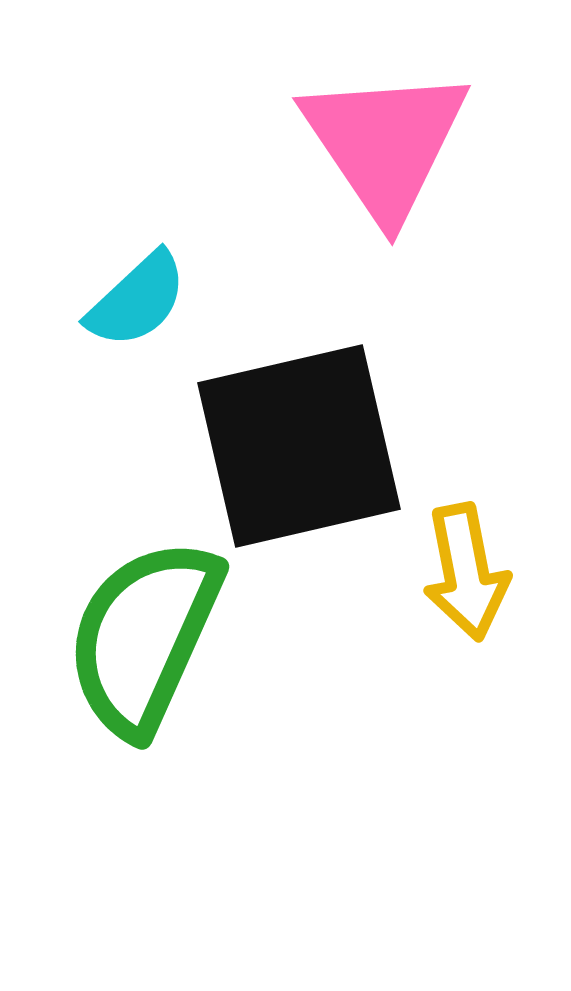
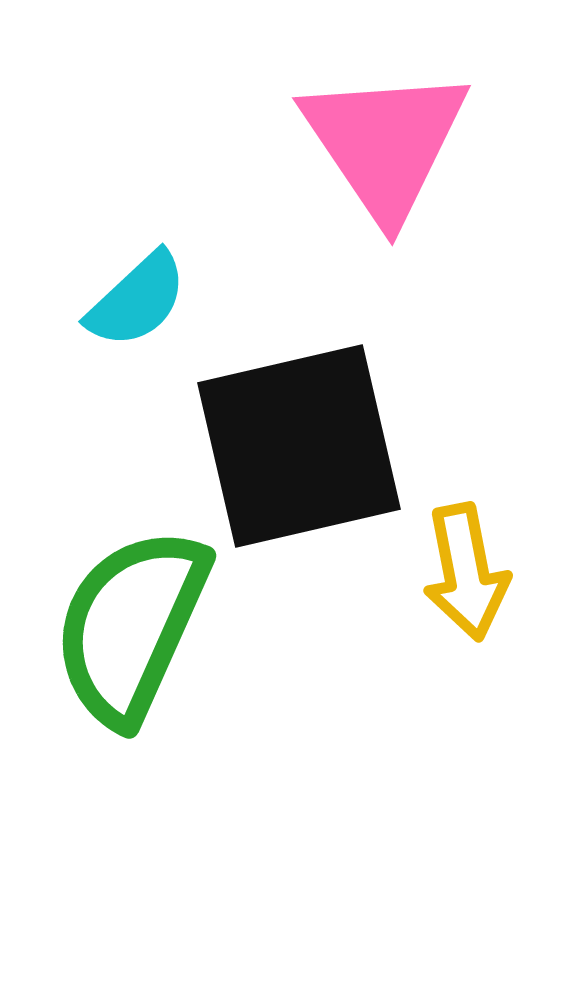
green semicircle: moved 13 px left, 11 px up
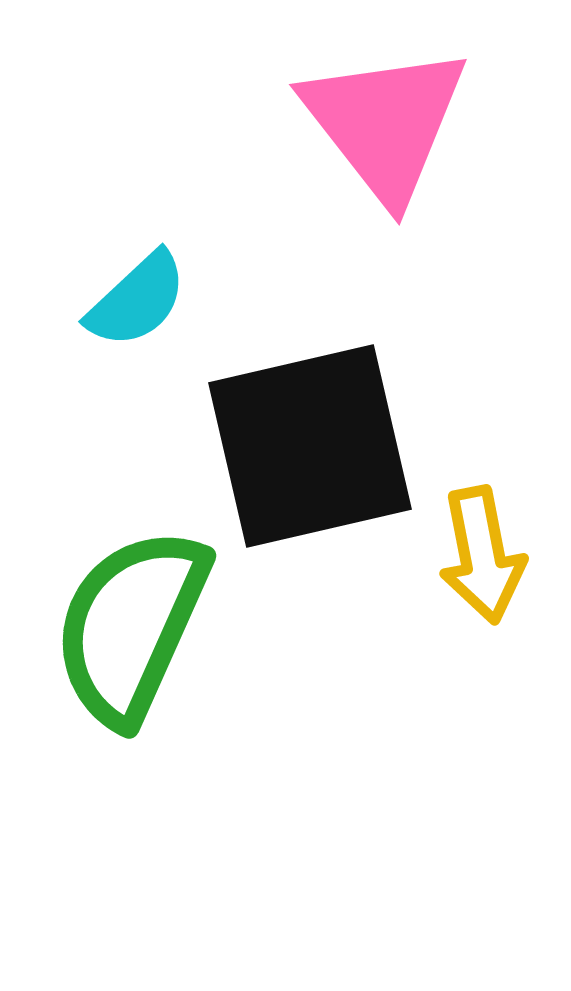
pink triangle: moved 20 px up; rotated 4 degrees counterclockwise
black square: moved 11 px right
yellow arrow: moved 16 px right, 17 px up
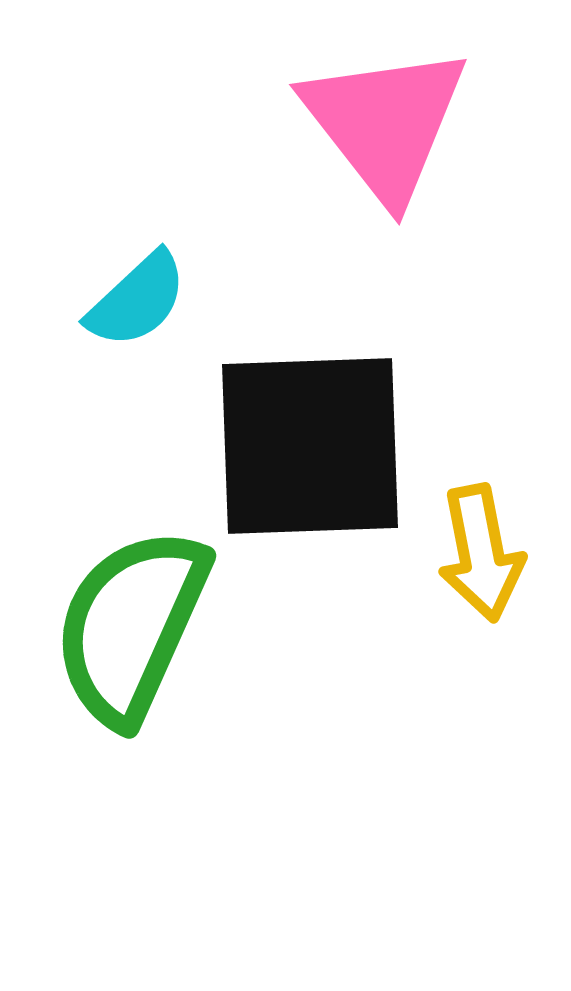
black square: rotated 11 degrees clockwise
yellow arrow: moved 1 px left, 2 px up
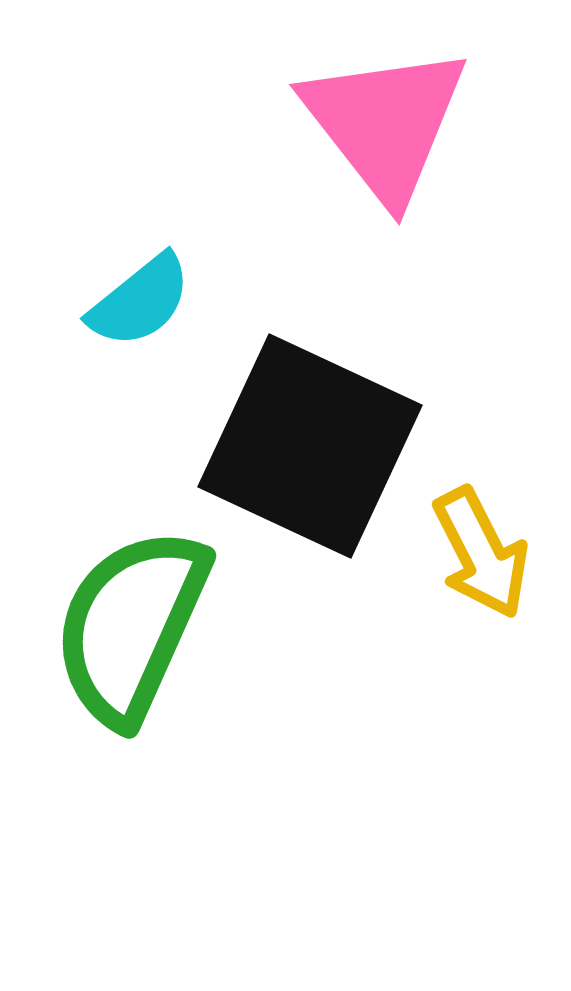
cyan semicircle: moved 3 px right, 1 px down; rotated 4 degrees clockwise
black square: rotated 27 degrees clockwise
yellow arrow: rotated 16 degrees counterclockwise
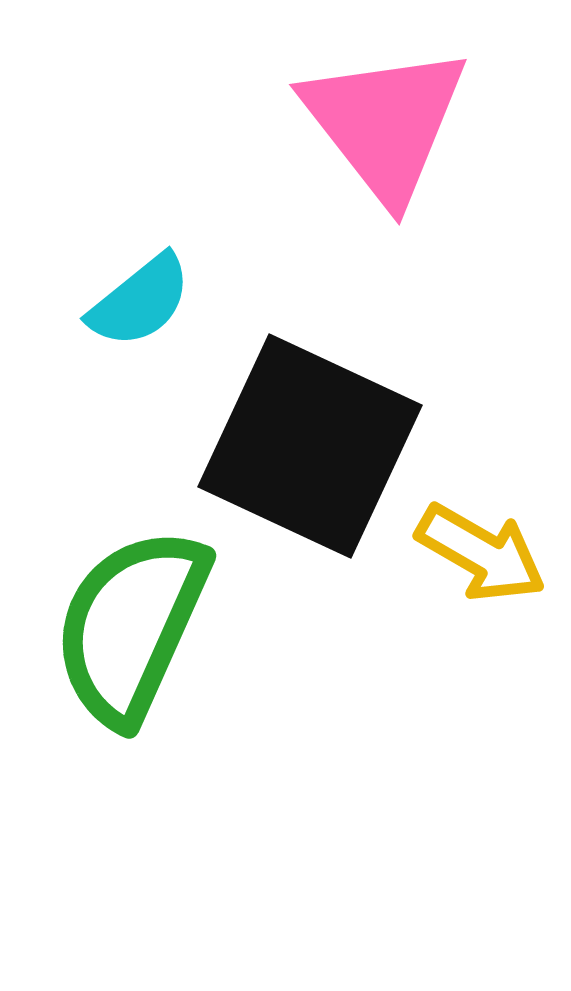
yellow arrow: rotated 33 degrees counterclockwise
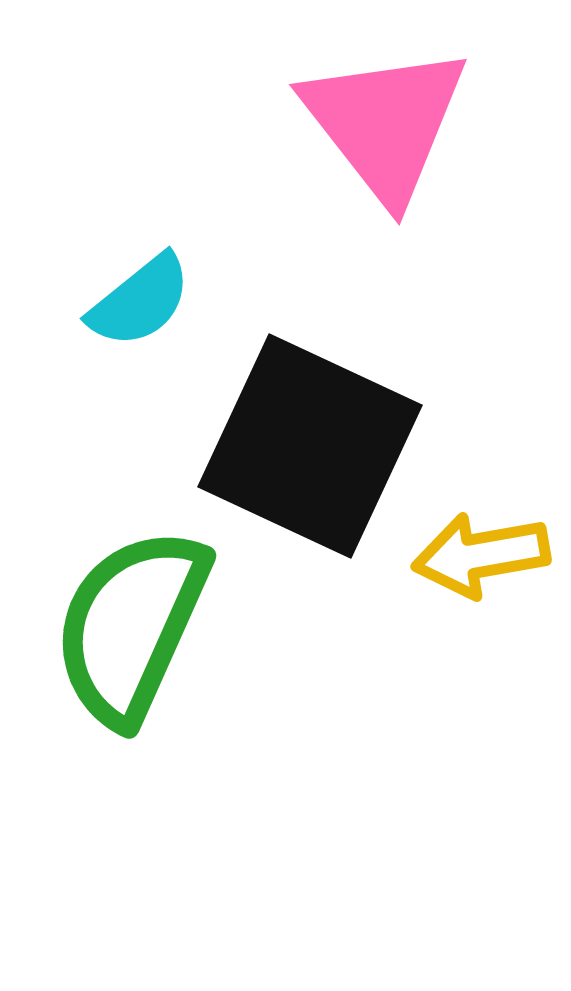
yellow arrow: moved 2 px down; rotated 140 degrees clockwise
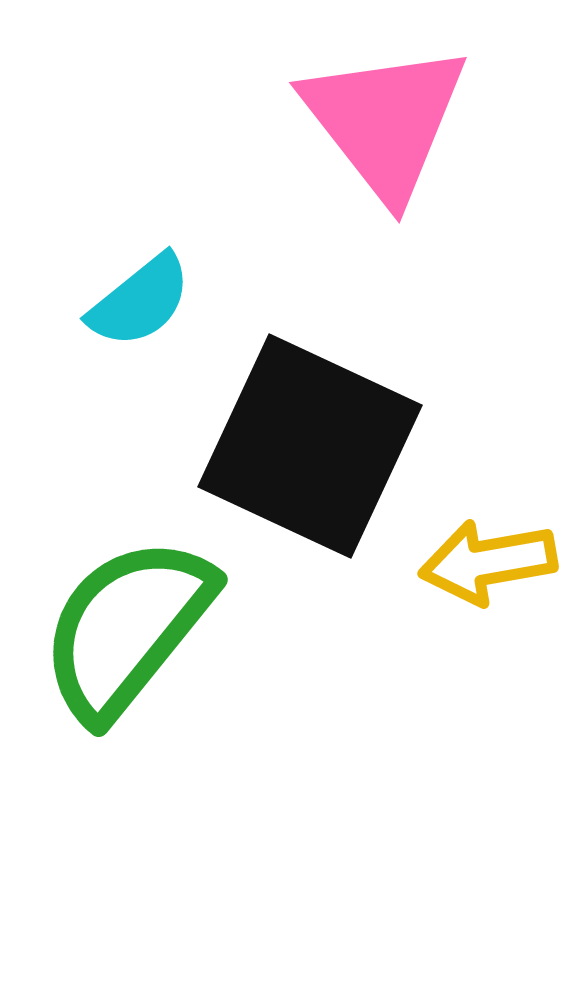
pink triangle: moved 2 px up
yellow arrow: moved 7 px right, 7 px down
green semicircle: moved 4 px left, 2 px down; rotated 15 degrees clockwise
